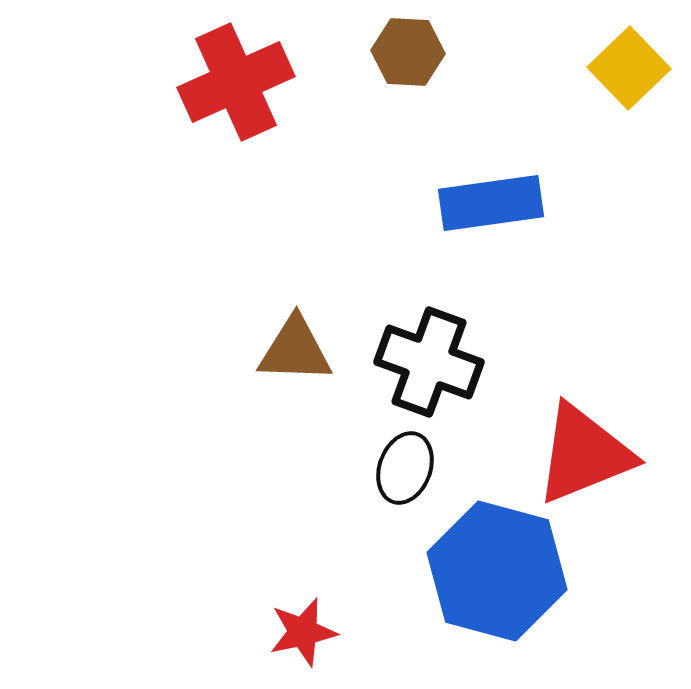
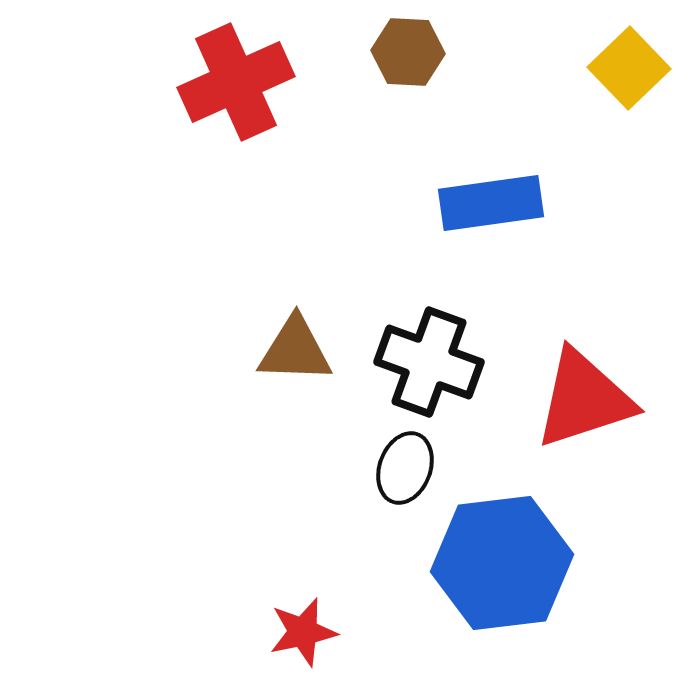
red triangle: moved 55 px up; rotated 4 degrees clockwise
blue hexagon: moved 5 px right, 8 px up; rotated 22 degrees counterclockwise
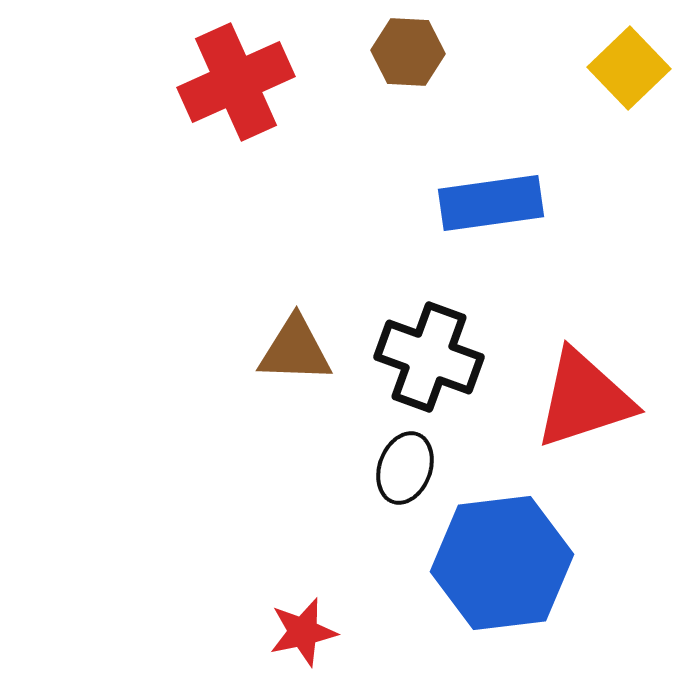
black cross: moved 5 px up
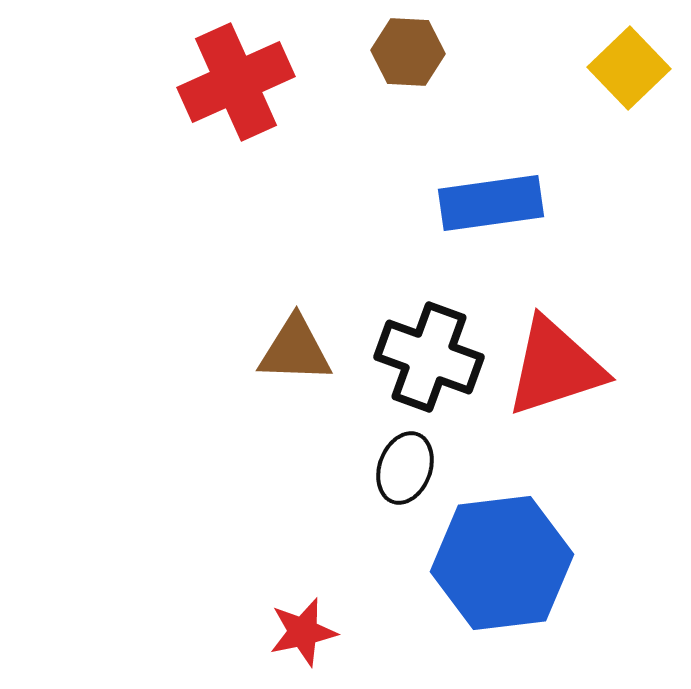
red triangle: moved 29 px left, 32 px up
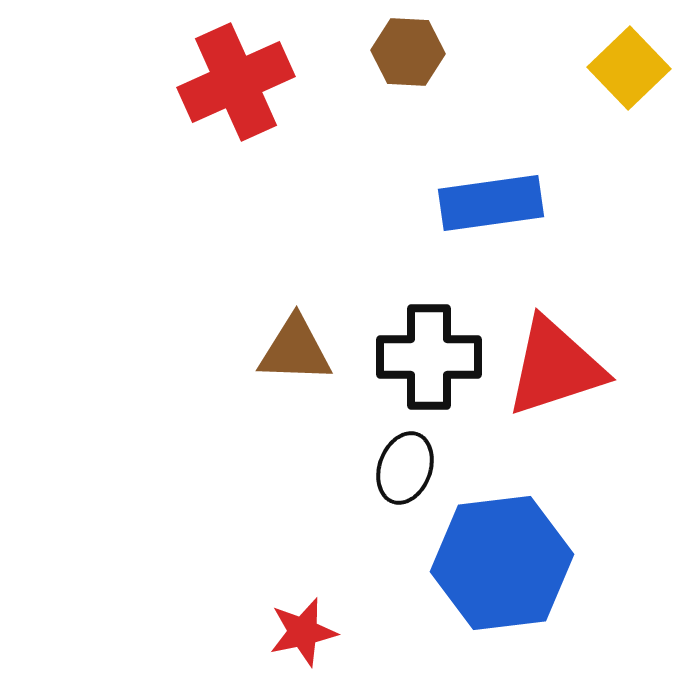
black cross: rotated 20 degrees counterclockwise
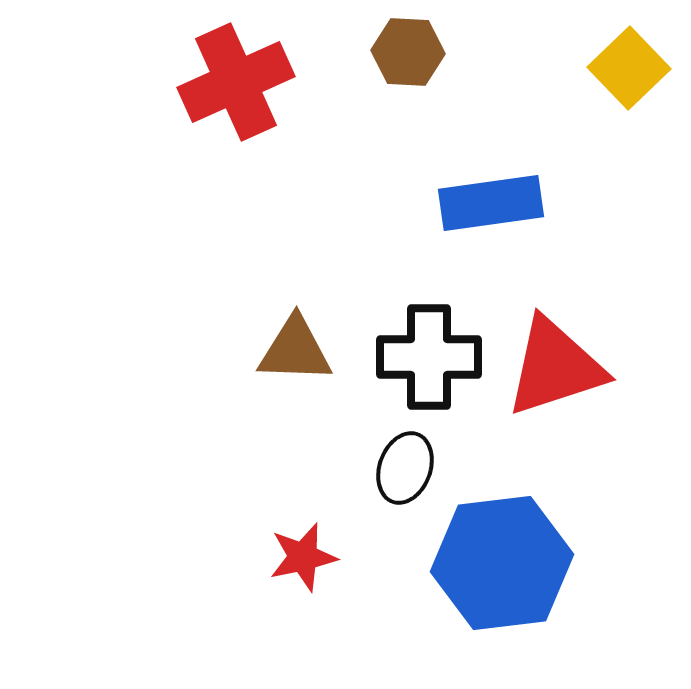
red star: moved 75 px up
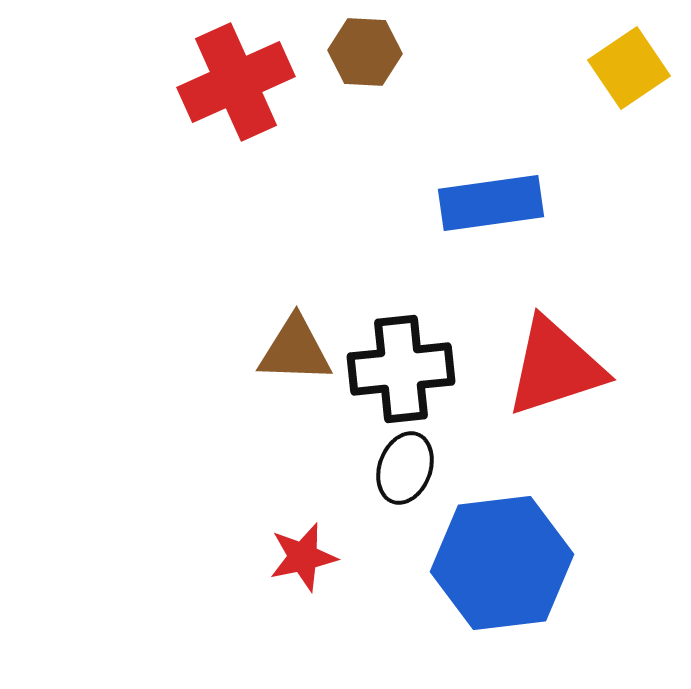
brown hexagon: moved 43 px left
yellow square: rotated 10 degrees clockwise
black cross: moved 28 px left, 12 px down; rotated 6 degrees counterclockwise
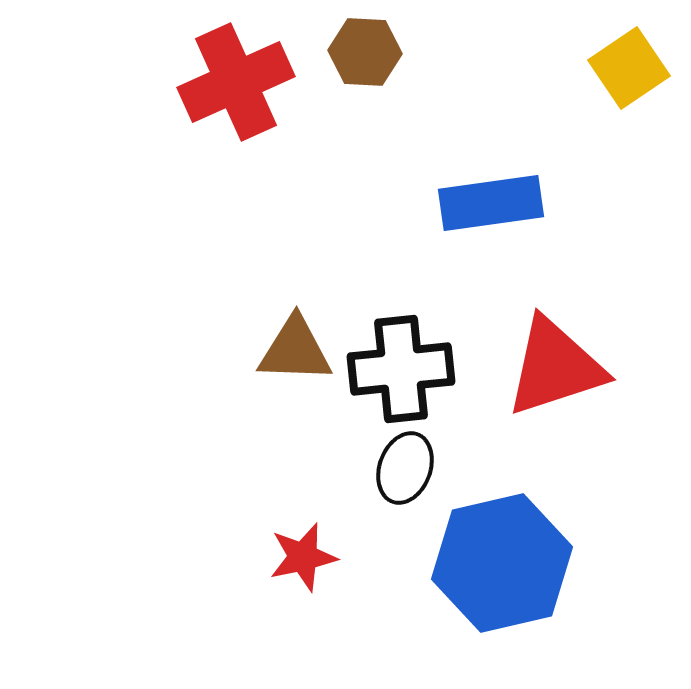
blue hexagon: rotated 6 degrees counterclockwise
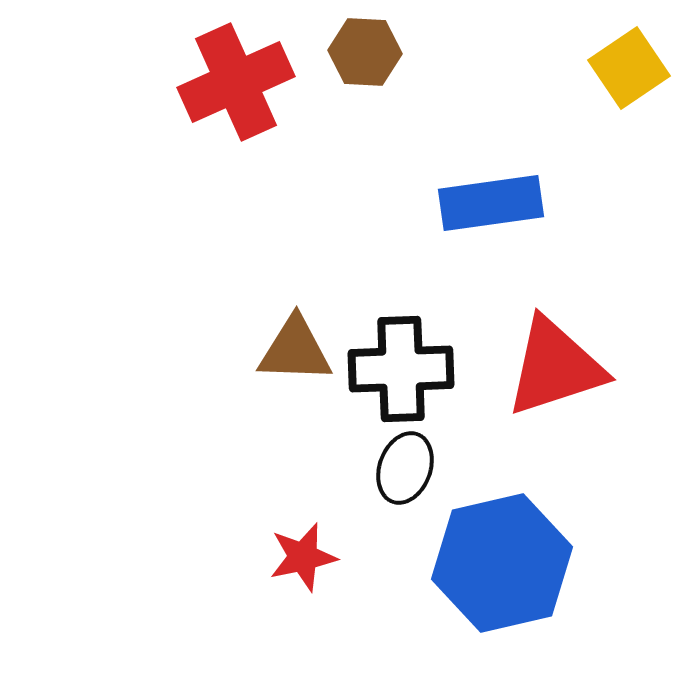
black cross: rotated 4 degrees clockwise
